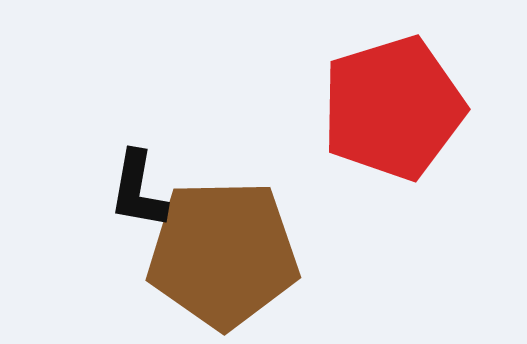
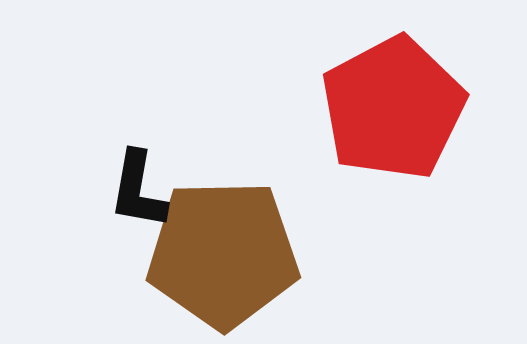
red pentagon: rotated 11 degrees counterclockwise
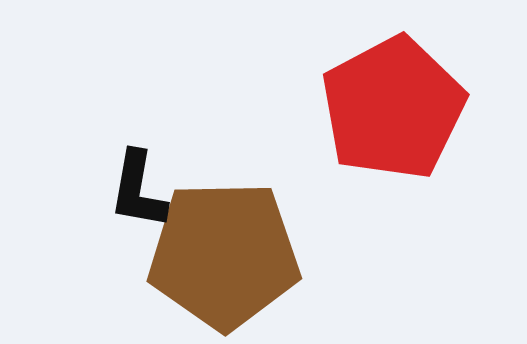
brown pentagon: moved 1 px right, 1 px down
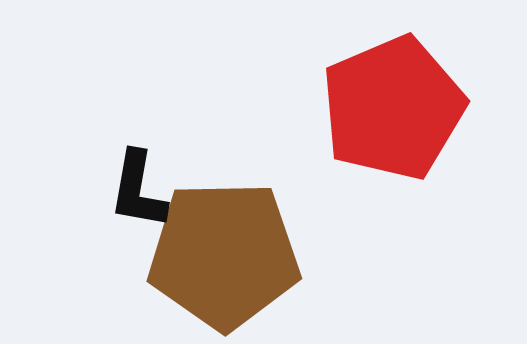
red pentagon: rotated 5 degrees clockwise
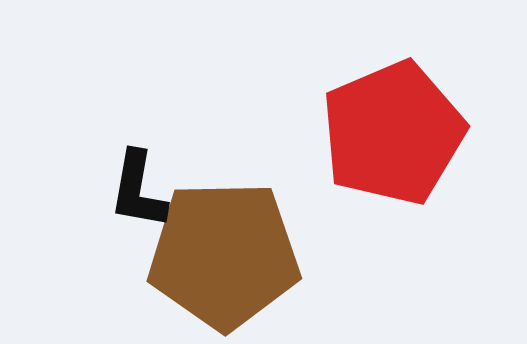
red pentagon: moved 25 px down
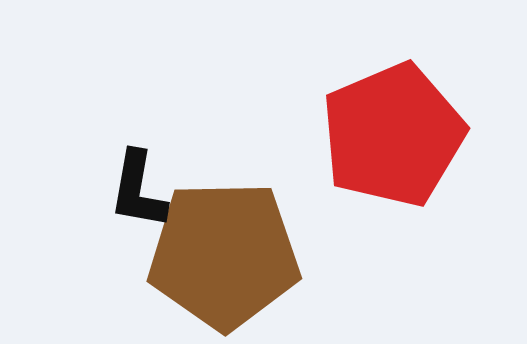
red pentagon: moved 2 px down
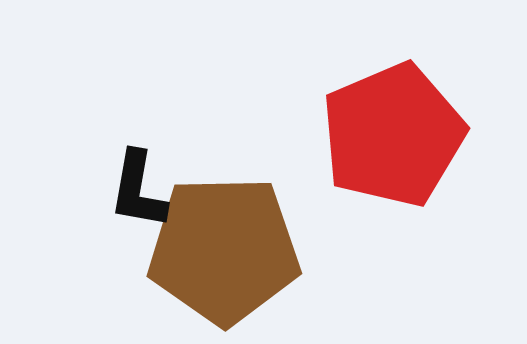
brown pentagon: moved 5 px up
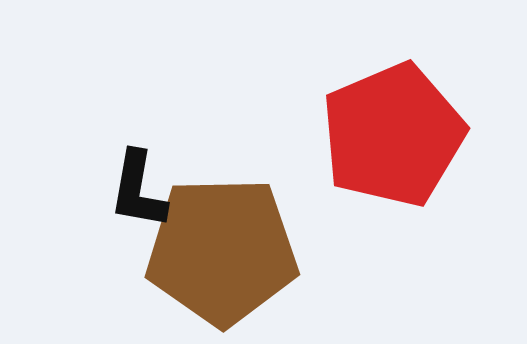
brown pentagon: moved 2 px left, 1 px down
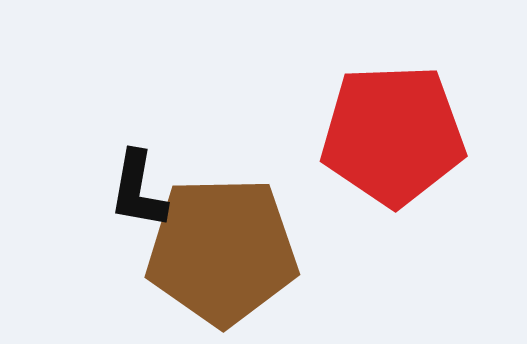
red pentagon: rotated 21 degrees clockwise
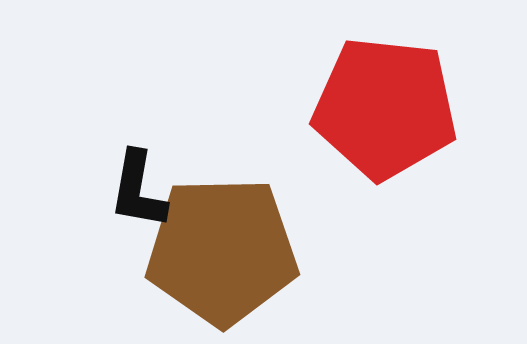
red pentagon: moved 8 px left, 27 px up; rotated 8 degrees clockwise
